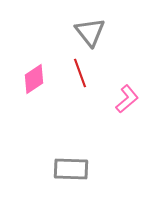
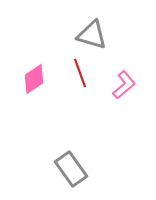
gray triangle: moved 2 px right, 3 px down; rotated 36 degrees counterclockwise
pink L-shape: moved 3 px left, 14 px up
gray rectangle: rotated 52 degrees clockwise
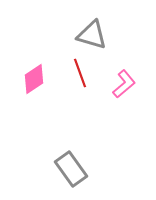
pink L-shape: moved 1 px up
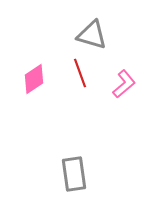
gray rectangle: moved 3 px right, 5 px down; rotated 28 degrees clockwise
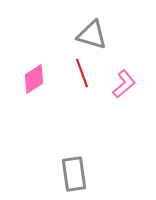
red line: moved 2 px right
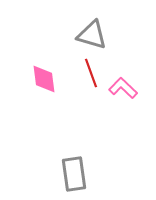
red line: moved 9 px right
pink diamond: moved 10 px right; rotated 64 degrees counterclockwise
pink L-shape: moved 1 px left, 4 px down; rotated 96 degrees counterclockwise
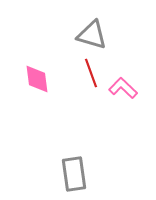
pink diamond: moved 7 px left
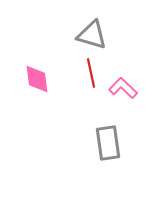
red line: rotated 8 degrees clockwise
gray rectangle: moved 34 px right, 31 px up
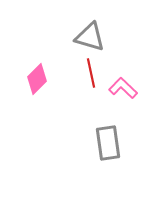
gray triangle: moved 2 px left, 2 px down
pink diamond: rotated 52 degrees clockwise
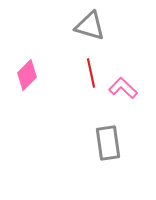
gray triangle: moved 11 px up
pink diamond: moved 10 px left, 4 px up
